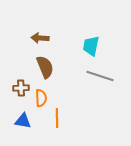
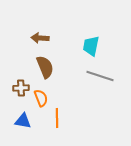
orange semicircle: rotated 18 degrees counterclockwise
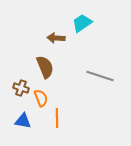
brown arrow: moved 16 px right
cyan trapezoid: moved 9 px left, 23 px up; rotated 45 degrees clockwise
brown cross: rotated 21 degrees clockwise
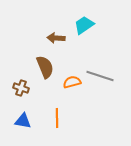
cyan trapezoid: moved 2 px right, 2 px down
orange semicircle: moved 31 px right, 16 px up; rotated 84 degrees counterclockwise
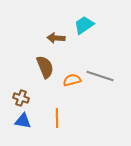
orange semicircle: moved 2 px up
brown cross: moved 10 px down
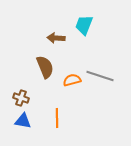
cyan trapezoid: rotated 35 degrees counterclockwise
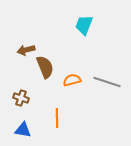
brown arrow: moved 30 px left, 12 px down; rotated 18 degrees counterclockwise
gray line: moved 7 px right, 6 px down
blue triangle: moved 9 px down
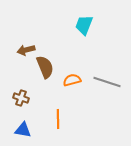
orange line: moved 1 px right, 1 px down
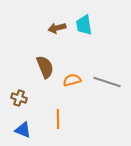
cyan trapezoid: rotated 30 degrees counterclockwise
brown arrow: moved 31 px right, 22 px up
brown cross: moved 2 px left
blue triangle: rotated 12 degrees clockwise
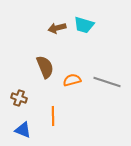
cyan trapezoid: rotated 65 degrees counterclockwise
orange line: moved 5 px left, 3 px up
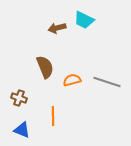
cyan trapezoid: moved 5 px up; rotated 10 degrees clockwise
blue triangle: moved 1 px left
